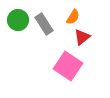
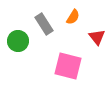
green circle: moved 21 px down
red triangle: moved 15 px right; rotated 30 degrees counterclockwise
pink square: rotated 20 degrees counterclockwise
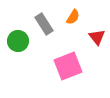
pink square: rotated 36 degrees counterclockwise
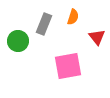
orange semicircle: rotated 14 degrees counterclockwise
gray rectangle: rotated 55 degrees clockwise
pink square: rotated 12 degrees clockwise
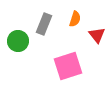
orange semicircle: moved 2 px right, 2 px down
red triangle: moved 2 px up
pink square: rotated 8 degrees counterclockwise
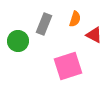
red triangle: moved 3 px left; rotated 24 degrees counterclockwise
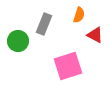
orange semicircle: moved 4 px right, 4 px up
red triangle: moved 1 px right
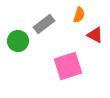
gray rectangle: rotated 30 degrees clockwise
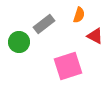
red triangle: moved 1 px down
green circle: moved 1 px right, 1 px down
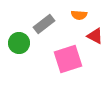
orange semicircle: rotated 77 degrees clockwise
green circle: moved 1 px down
pink square: moved 7 px up
